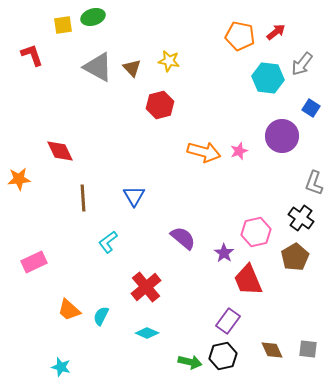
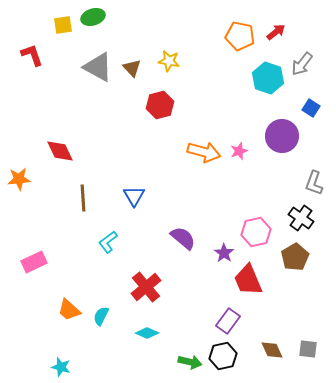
cyan hexagon: rotated 12 degrees clockwise
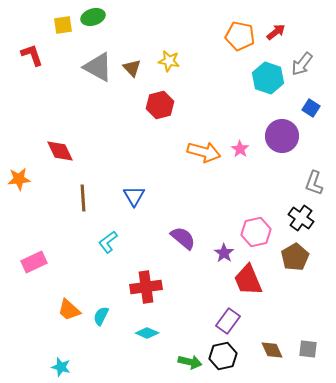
pink star: moved 1 px right, 2 px up; rotated 18 degrees counterclockwise
red cross: rotated 32 degrees clockwise
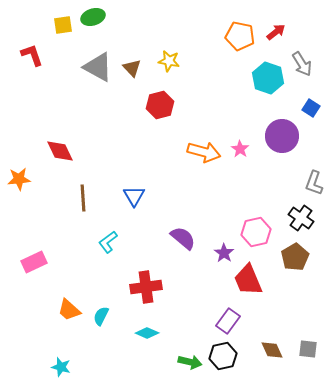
gray arrow: rotated 70 degrees counterclockwise
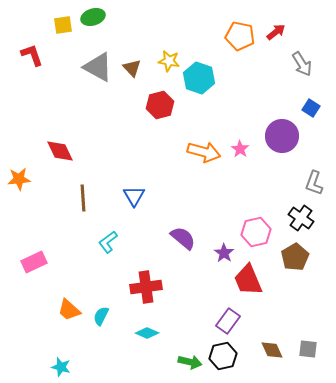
cyan hexagon: moved 69 px left
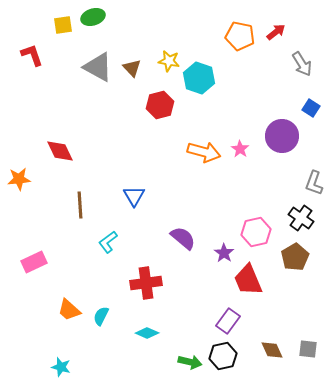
brown line: moved 3 px left, 7 px down
red cross: moved 4 px up
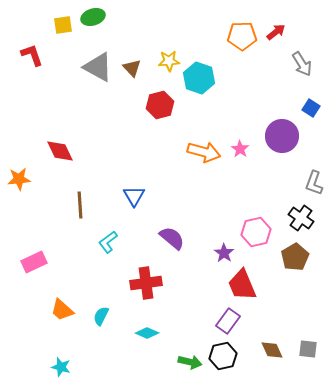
orange pentagon: moved 2 px right; rotated 12 degrees counterclockwise
yellow star: rotated 15 degrees counterclockwise
purple semicircle: moved 11 px left
red trapezoid: moved 6 px left, 5 px down
orange trapezoid: moved 7 px left
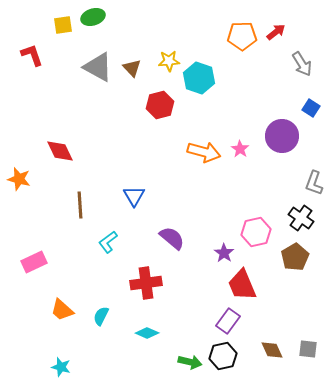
orange star: rotated 20 degrees clockwise
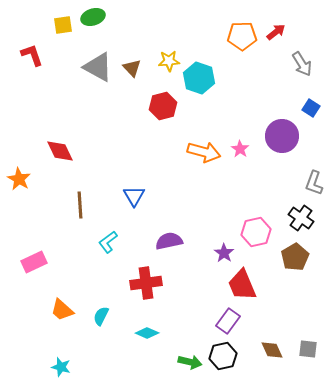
red hexagon: moved 3 px right, 1 px down
orange star: rotated 15 degrees clockwise
purple semicircle: moved 3 px left, 3 px down; rotated 52 degrees counterclockwise
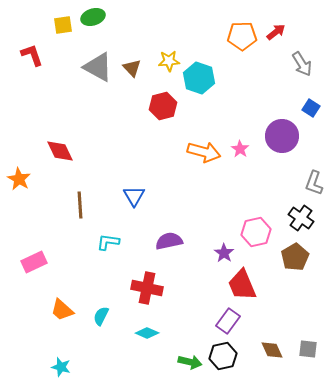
cyan L-shape: rotated 45 degrees clockwise
red cross: moved 1 px right, 5 px down; rotated 20 degrees clockwise
